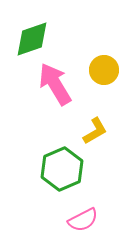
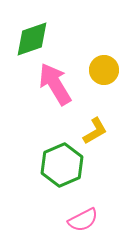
green hexagon: moved 4 px up
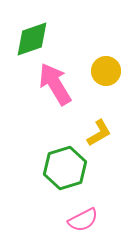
yellow circle: moved 2 px right, 1 px down
yellow L-shape: moved 4 px right, 2 px down
green hexagon: moved 3 px right, 3 px down; rotated 6 degrees clockwise
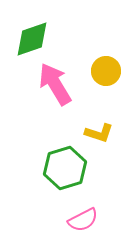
yellow L-shape: rotated 48 degrees clockwise
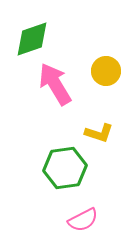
green hexagon: rotated 9 degrees clockwise
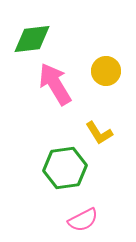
green diamond: rotated 12 degrees clockwise
yellow L-shape: rotated 40 degrees clockwise
